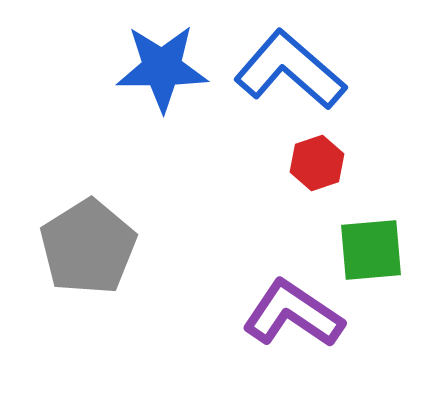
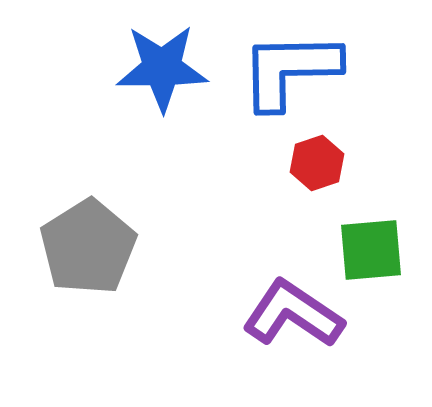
blue L-shape: rotated 42 degrees counterclockwise
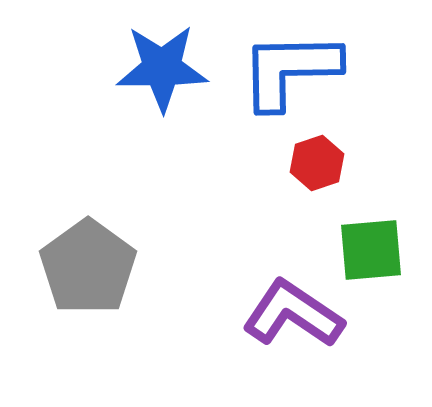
gray pentagon: moved 20 px down; rotated 4 degrees counterclockwise
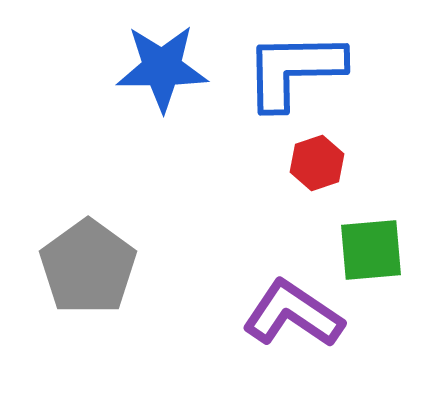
blue L-shape: moved 4 px right
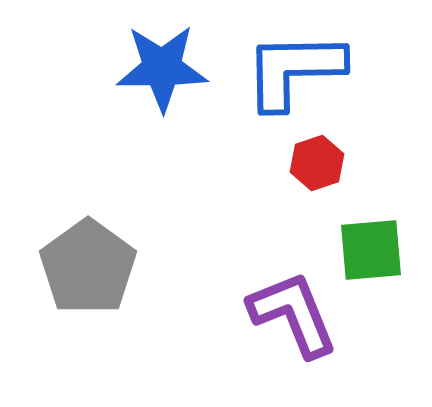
purple L-shape: rotated 34 degrees clockwise
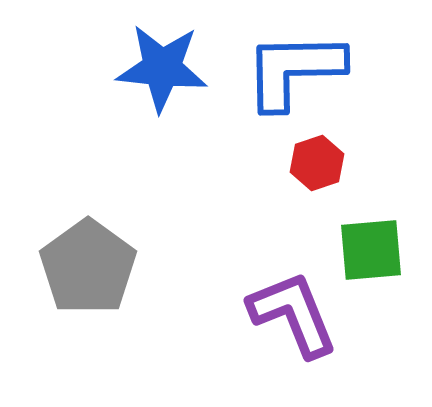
blue star: rotated 6 degrees clockwise
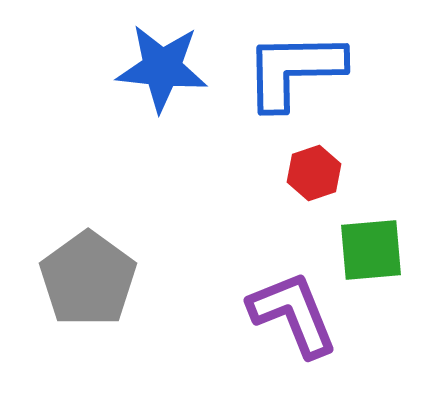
red hexagon: moved 3 px left, 10 px down
gray pentagon: moved 12 px down
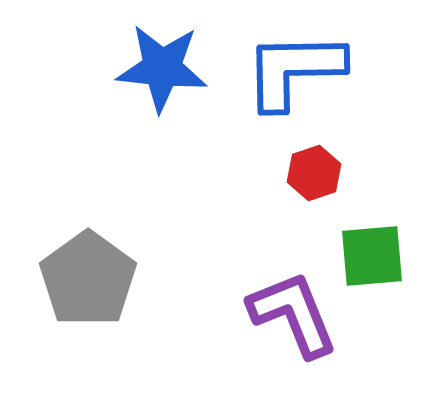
green square: moved 1 px right, 6 px down
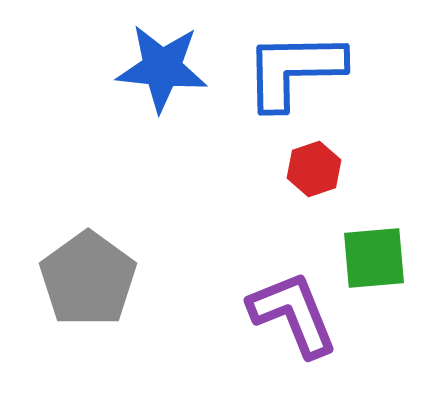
red hexagon: moved 4 px up
green square: moved 2 px right, 2 px down
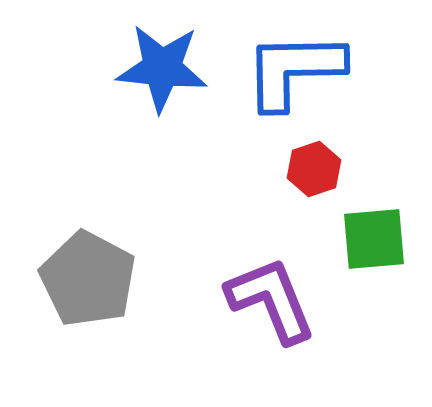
green square: moved 19 px up
gray pentagon: rotated 8 degrees counterclockwise
purple L-shape: moved 22 px left, 14 px up
